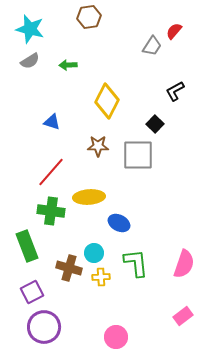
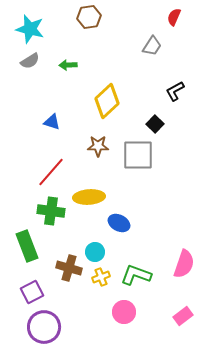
red semicircle: moved 14 px up; rotated 18 degrees counterclockwise
yellow diamond: rotated 20 degrees clockwise
cyan circle: moved 1 px right, 1 px up
green L-shape: moved 12 px down; rotated 64 degrees counterclockwise
yellow cross: rotated 18 degrees counterclockwise
pink circle: moved 8 px right, 25 px up
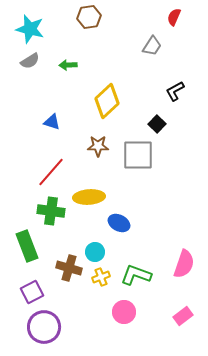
black square: moved 2 px right
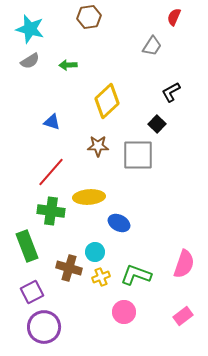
black L-shape: moved 4 px left, 1 px down
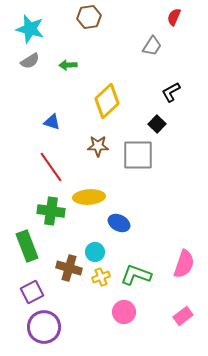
red line: moved 5 px up; rotated 76 degrees counterclockwise
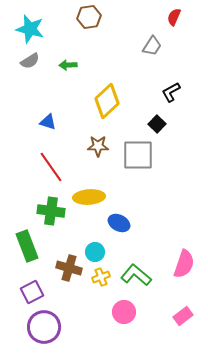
blue triangle: moved 4 px left
green L-shape: rotated 20 degrees clockwise
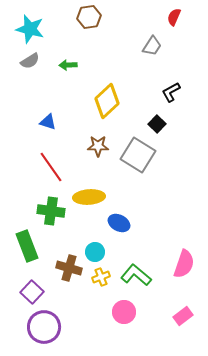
gray square: rotated 32 degrees clockwise
purple square: rotated 20 degrees counterclockwise
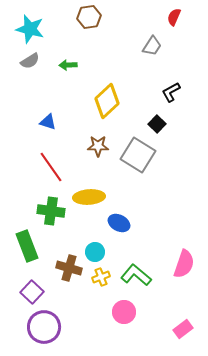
pink rectangle: moved 13 px down
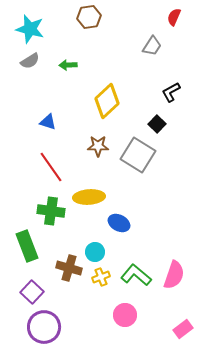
pink semicircle: moved 10 px left, 11 px down
pink circle: moved 1 px right, 3 px down
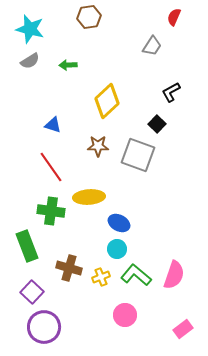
blue triangle: moved 5 px right, 3 px down
gray square: rotated 12 degrees counterclockwise
cyan circle: moved 22 px right, 3 px up
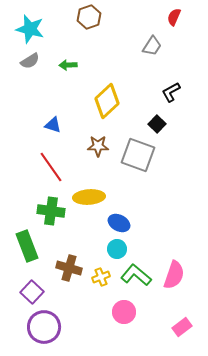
brown hexagon: rotated 10 degrees counterclockwise
pink circle: moved 1 px left, 3 px up
pink rectangle: moved 1 px left, 2 px up
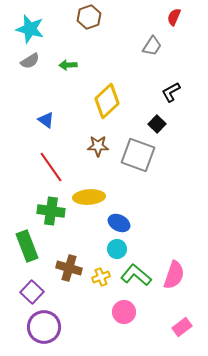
blue triangle: moved 7 px left, 5 px up; rotated 18 degrees clockwise
